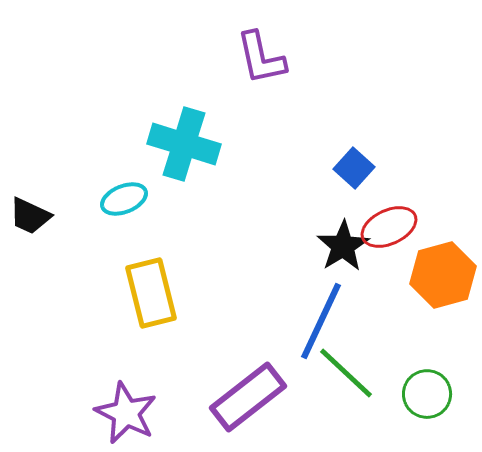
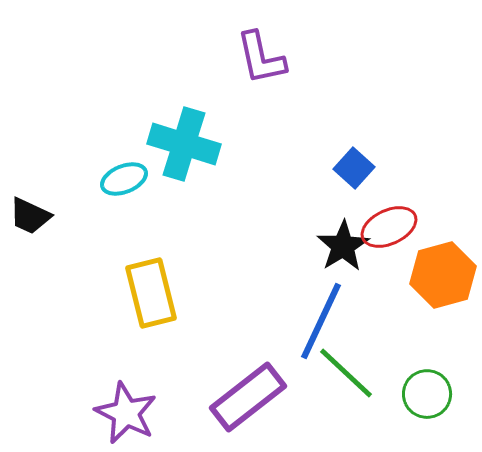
cyan ellipse: moved 20 px up
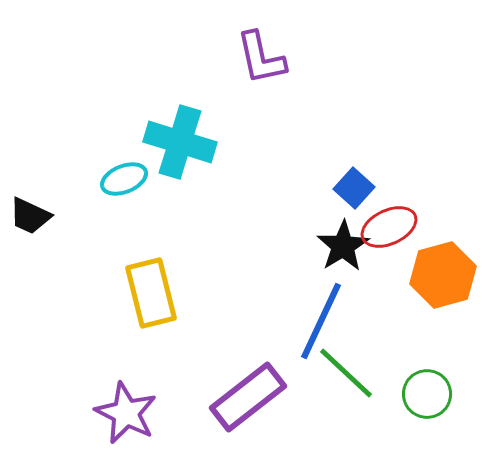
cyan cross: moved 4 px left, 2 px up
blue square: moved 20 px down
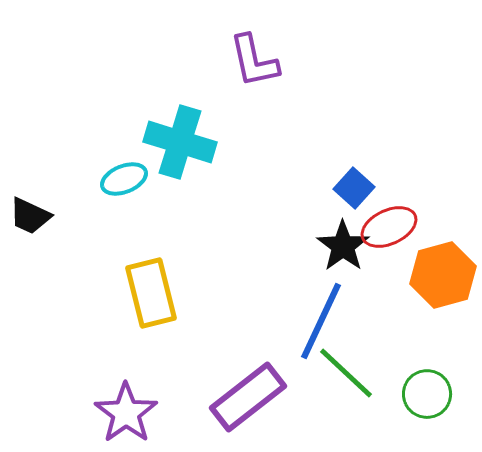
purple L-shape: moved 7 px left, 3 px down
black star: rotated 4 degrees counterclockwise
purple star: rotated 10 degrees clockwise
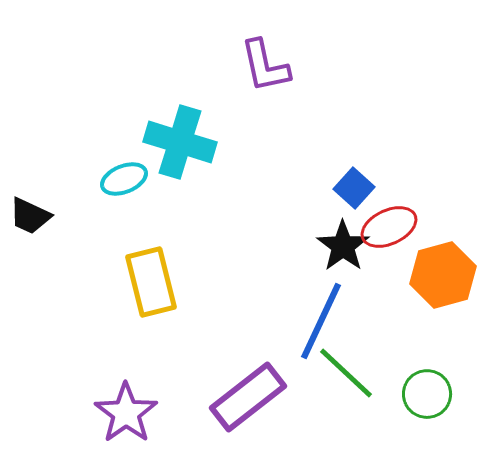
purple L-shape: moved 11 px right, 5 px down
yellow rectangle: moved 11 px up
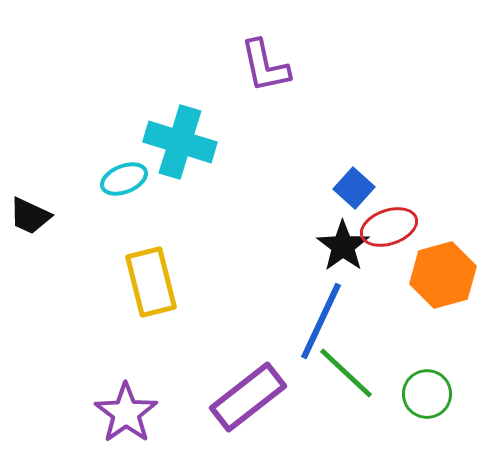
red ellipse: rotated 6 degrees clockwise
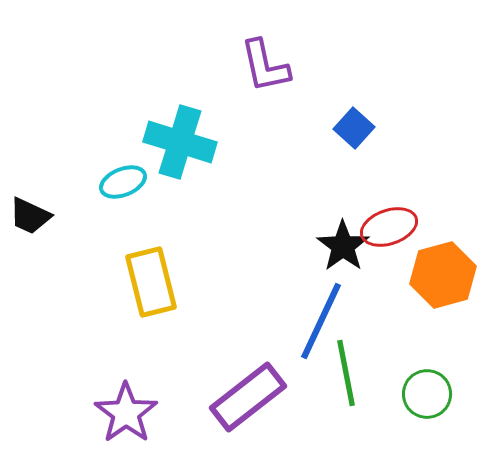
cyan ellipse: moved 1 px left, 3 px down
blue square: moved 60 px up
green line: rotated 36 degrees clockwise
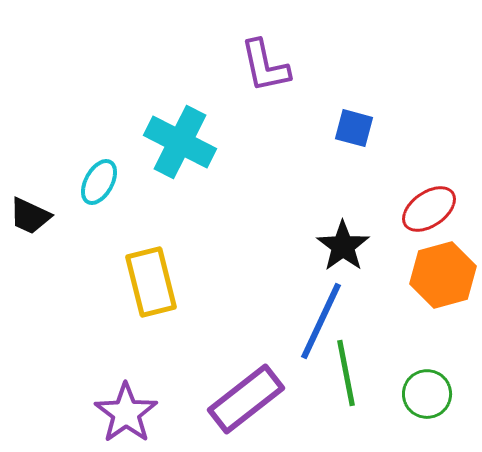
blue square: rotated 27 degrees counterclockwise
cyan cross: rotated 10 degrees clockwise
cyan ellipse: moved 24 px left; rotated 39 degrees counterclockwise
red ellipse: moved 40 px right, 18 px up; rotated 16 degrees counterclockwise
purple rectangle: moved 2 px left, 2 px down
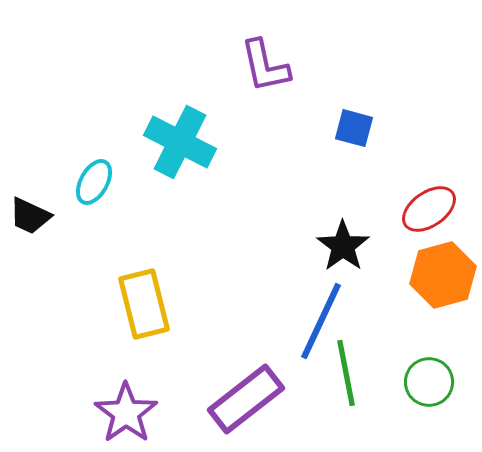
cyan ellipse: moved 5 px left
yellow rectangle: moved 7 px left, 22 px down
green circle: moved 2 px right, 12 px up
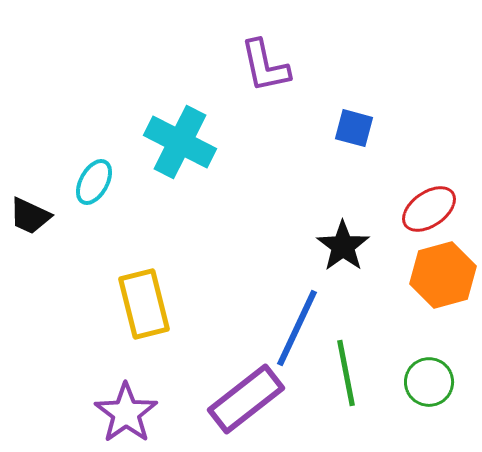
blue line: moved 24 px left, 7 px down
